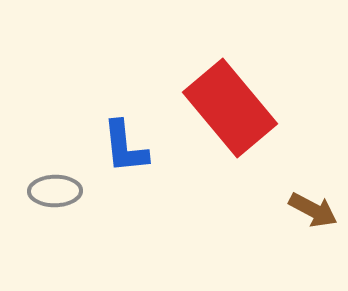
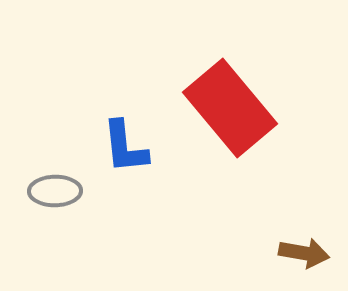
brown arrow: moved 9 px left, 43 px down; rotated 18 degrees counterclockwise
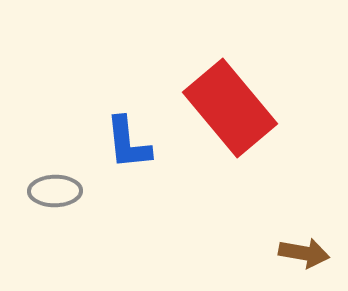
blue L-shape: moved 3 px right, 4 px up
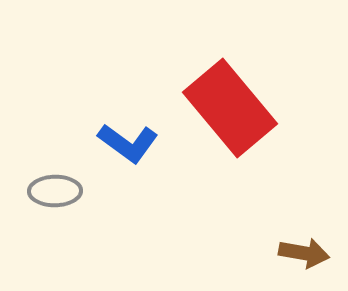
blue L-shape: rotated 48 degrees counterclockwise
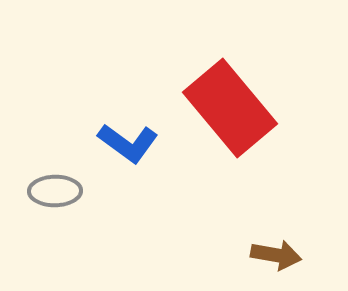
brown arrow: moved 28 px left, 2 px down
